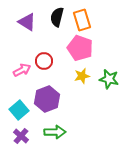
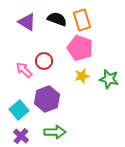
black semicircle: moved 2 px down; rotated 96 degrees clockwise
pink arrow: moved 2 px right; rotated 108 degrees counterclockwise
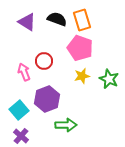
pink arrow: moved 2 px down; rotated 24 degrees clockwise
green star: rotated 12 degrees clockwise
green arrow: moved 11 px right, 7 px up
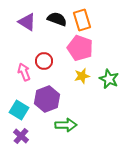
cyan square: rotated 18 degrees counterclockwise
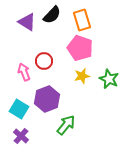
black semicircle: moved 5 px left, 4 px up; rotated 114 degrees clockwise
cyan square: moved 1 px up
green arrow: rotated 50 degrees counterclockwise
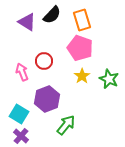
pink arrow: moved 2 px left
yellow star: rotated 21 degrees counterclockwise
cyan square: moved 5 px down
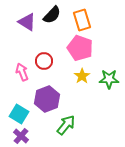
green star: rotated 24 degrees counterclockwise
